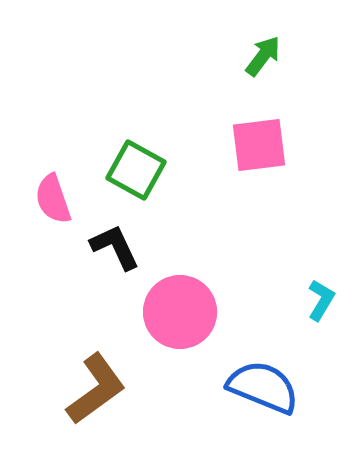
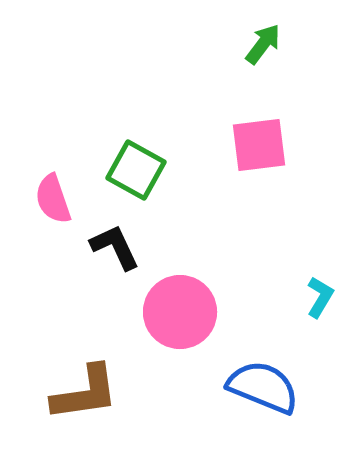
green arrow: moved 12 px up
cyan L-shape: moved 1 px left, 3 px up
brown L-shape: moved 11 px left, 4 px down; rotated 28 degrees clockwise
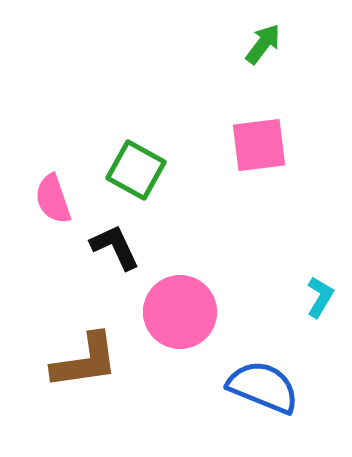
brown L-shape: moved 32 px up
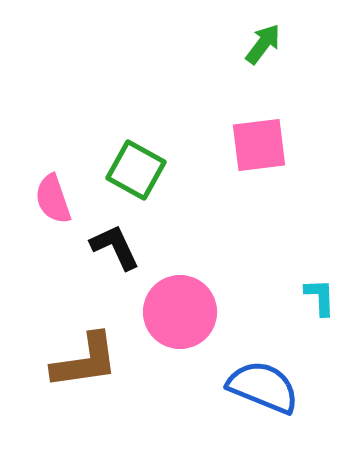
cyan L-shape: rotated 33 degrees counterclockwise
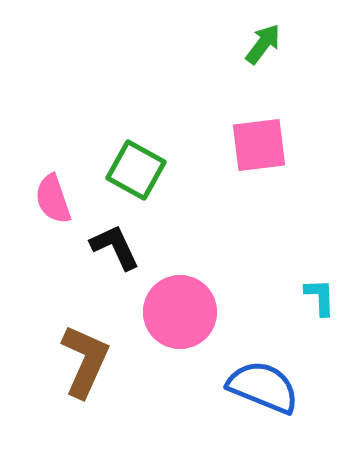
brown L-shape: rotated 58 degrees counterclockwise
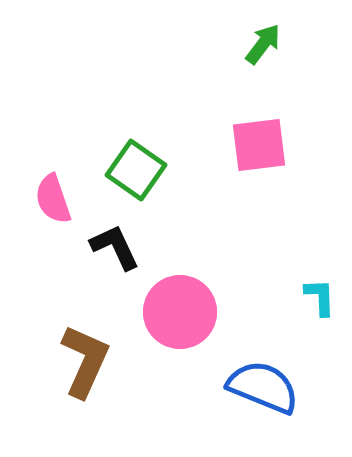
green square: rotated 6 degrees clockwise
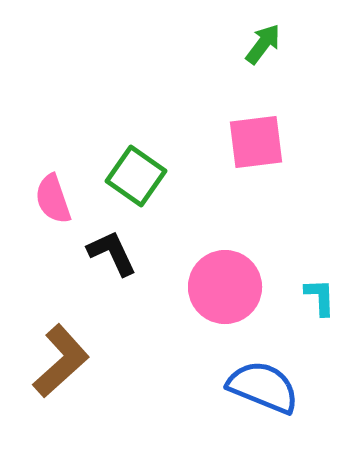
pink square: moved 3 px left, 3 px up
green square: moved 6 px down
black L-shape: moved 3 px left, 6 px down
pink circle: moved 45 px right, 25 px up
brown L-shape: moved 24 px left; rotated 24 degrees clockwise
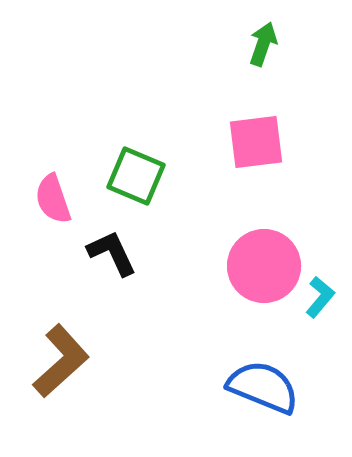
green arrow: rotated 18 degrees counterclockwise
green square: rotated 12 degrees counterclockwise
pink circle: moved 39 px right, 21 px up
cyan L-shape: rotated 42 degrees clockwise
